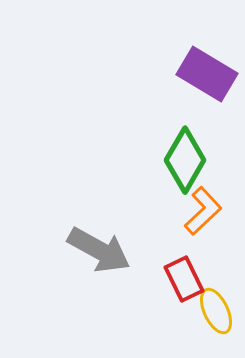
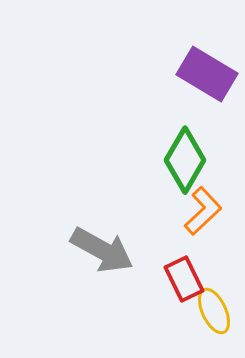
gray arrow: moved 3 px right
yellow ellipse: moved 2 px left
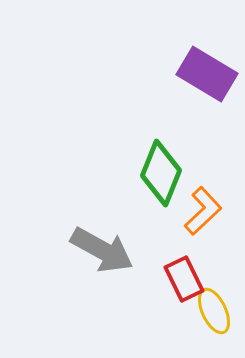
green diamond: moved 24 px left, 13 px down; rotated 8 degrees counterclockwise
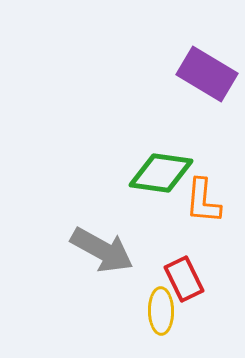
green diamond: rotated 76 degrees clockwise
orange L-shape: moved 10 px up; rotated 138 degrees clockwise
yellow ellipse: moved 53 px left; rotated 24 degrees clockwise
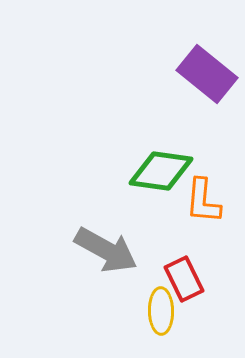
purple rectangle: rotated 8 degrees clockwise
green diamond: moved 2 px up
gray arrow: moved 4 px right
